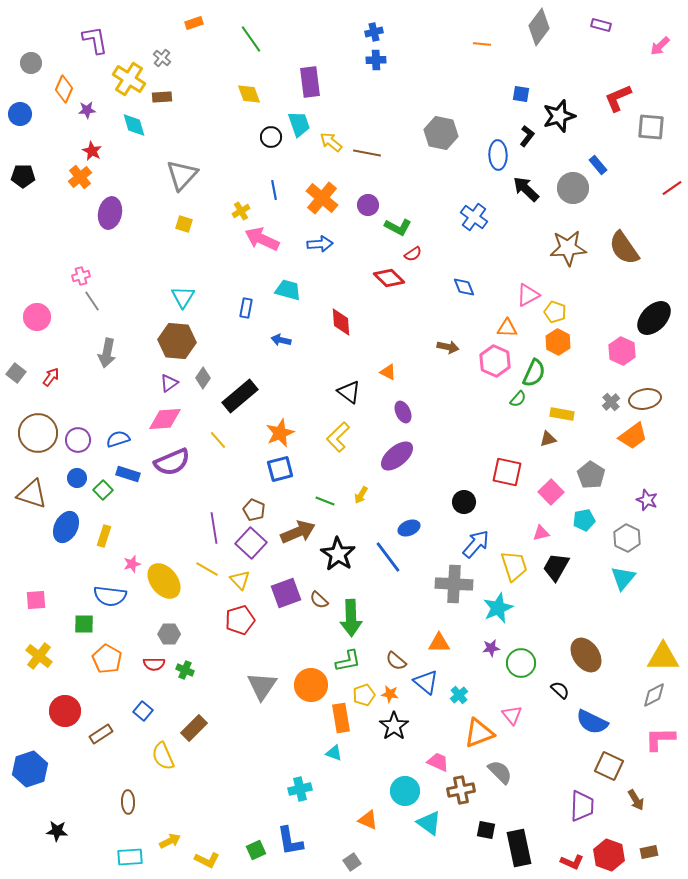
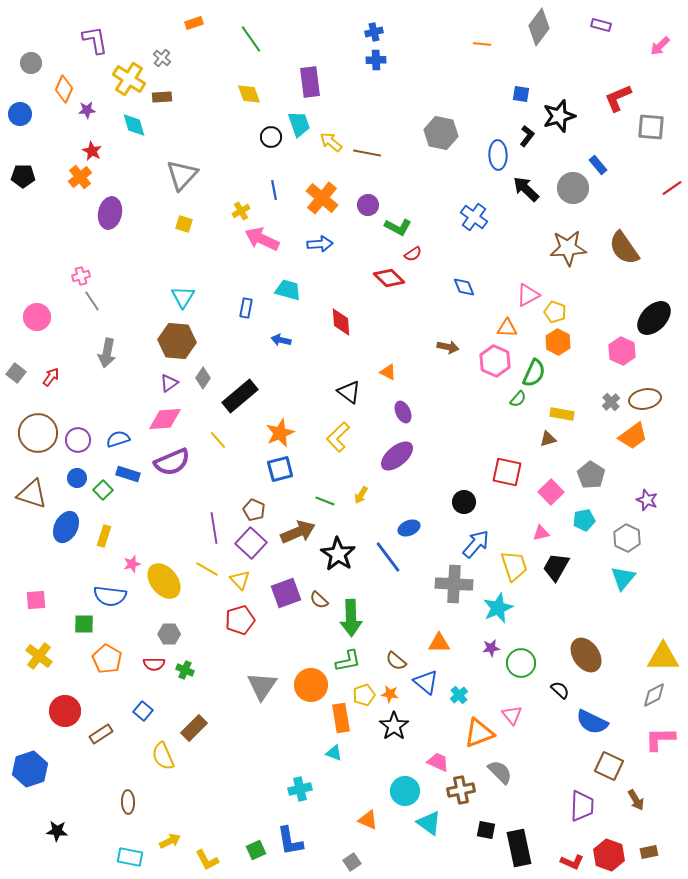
cyan rectangle at (130, 857): rotated 15 degrees clockwise
yellow L-shape at (207, 860): rotated 35 degrees clockwise
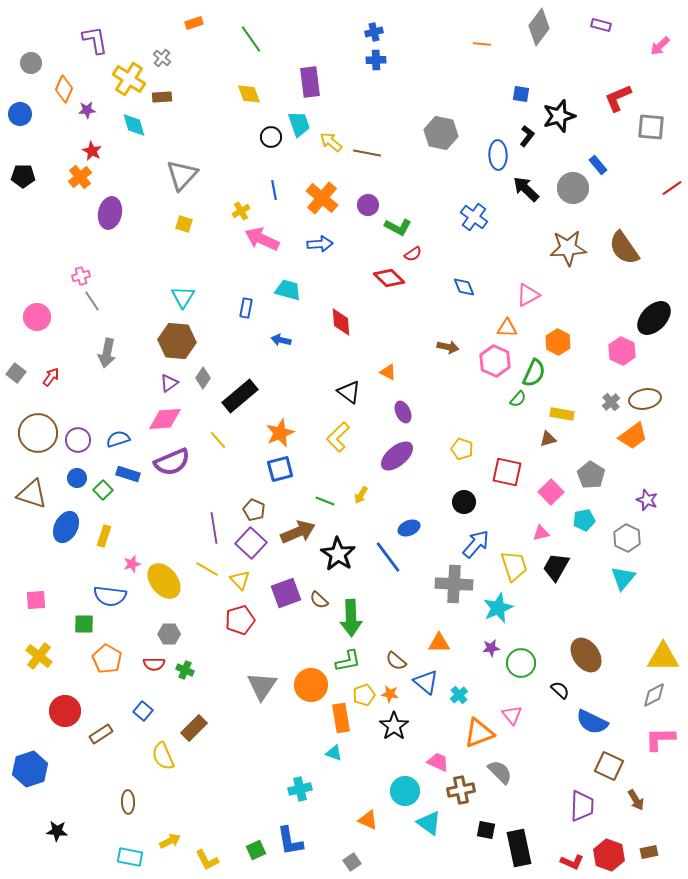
yellow pentagon at (555, 312): moved 93 px left, 137 px down
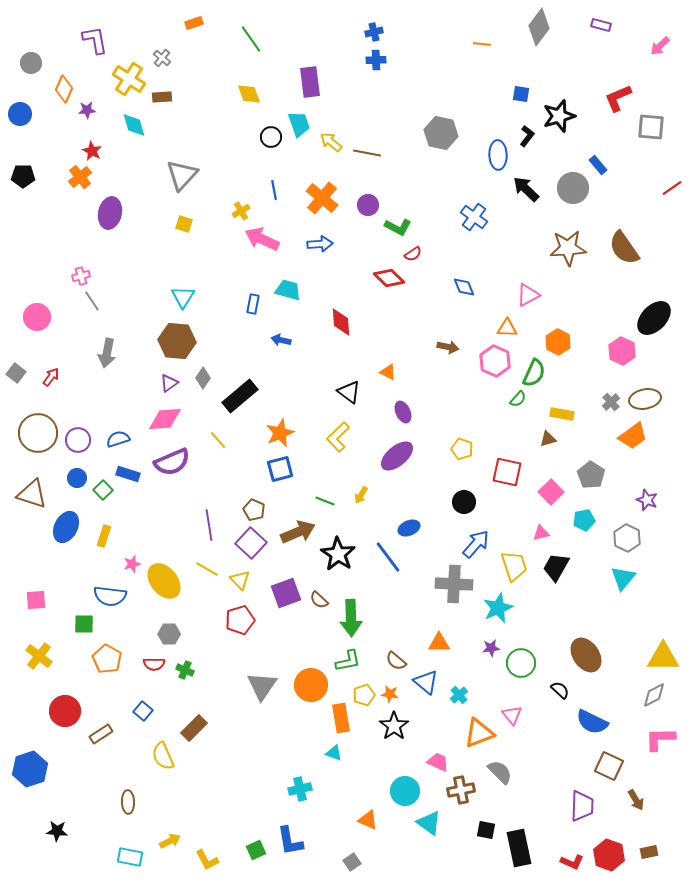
blue rectangle at (246, 308): moved 7 px right, 4 px up
purple line at (214, 528): moved 5 px left, 3 px up
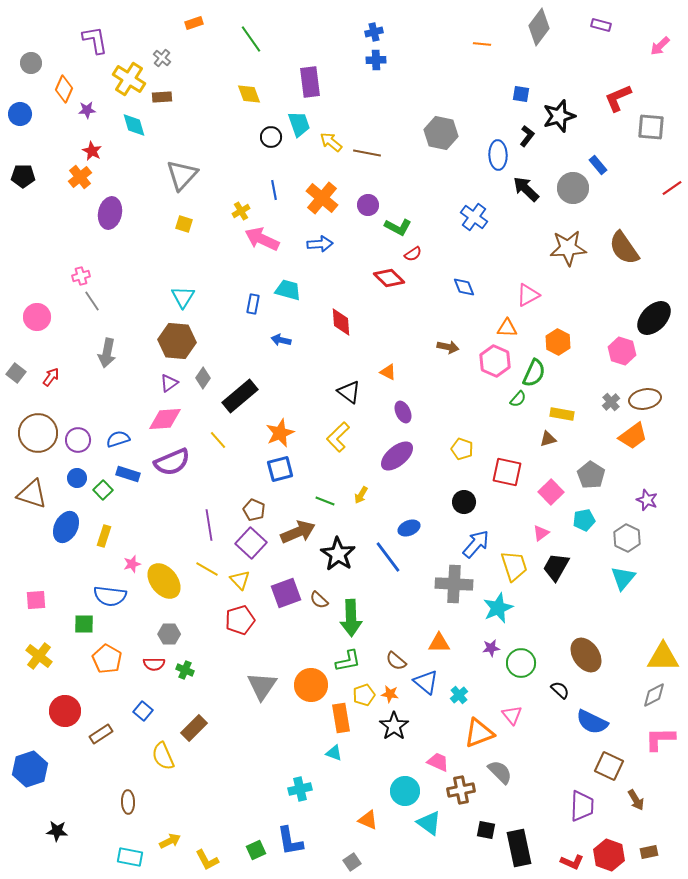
pink hexagon at (622, 351): rotated 8 degrees counterclockwise
pink triangle at (541, 533): rotated 24 degrees counterclockwise
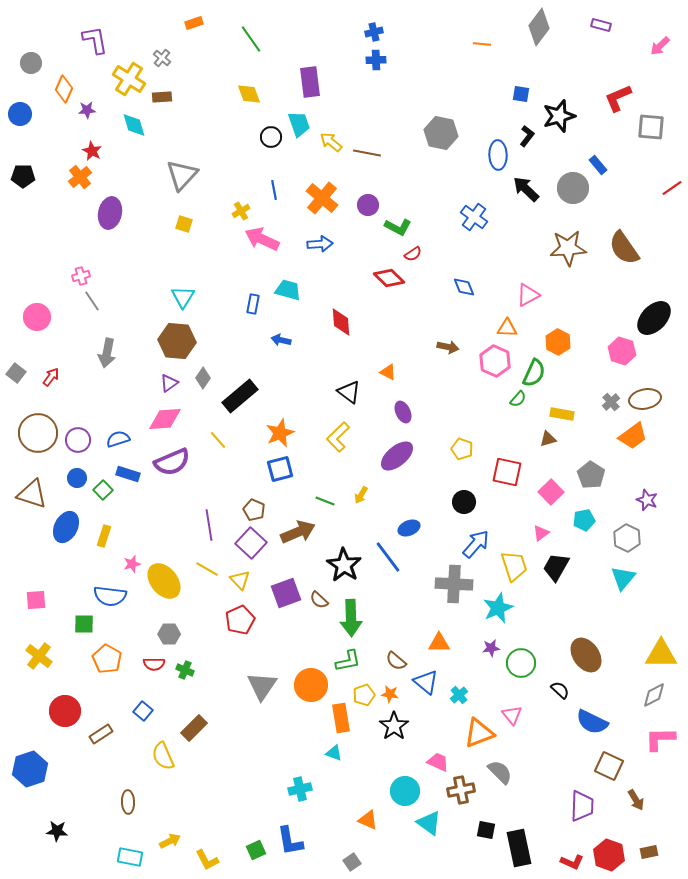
black star at (338, 554): moved 6 px right, 11 px down
red pentagon at (240, 620): rotated 8 degrees counterclockwise
yellow triangle at (663, 657): moved 2 px left, 3 px up
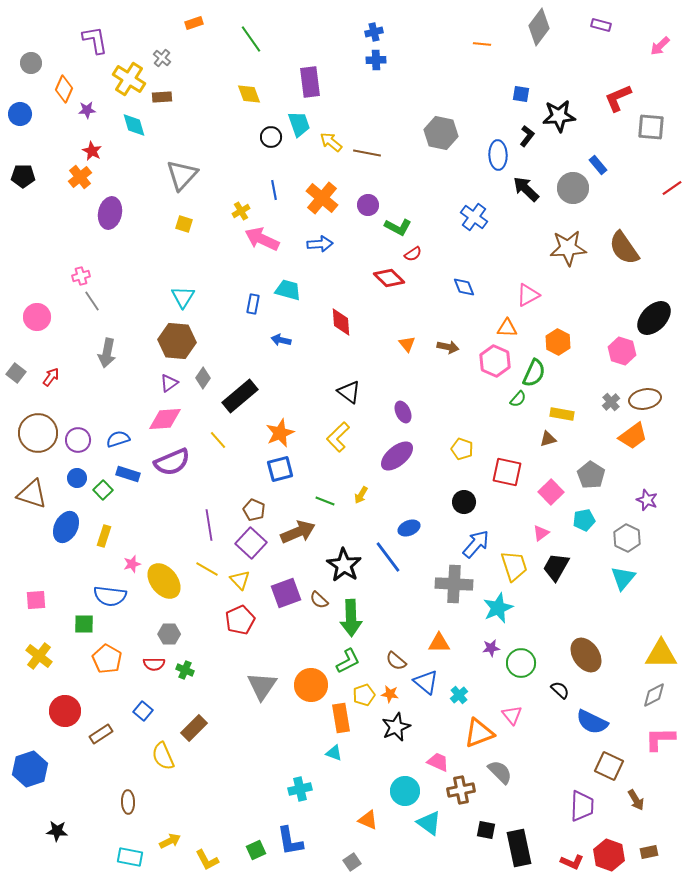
black star at (559, 116): rotated 12 degrees clockwise
orange triangle at (388, 372): moved 19 px right, 28 px up; rotated 24 degrees clockwise
green L-shape at (348, 661): rotated 16 degrees counterclockwise
black star at (394, 726): moved 2 px right, 1 px down; rotated 12 degrees clockwise
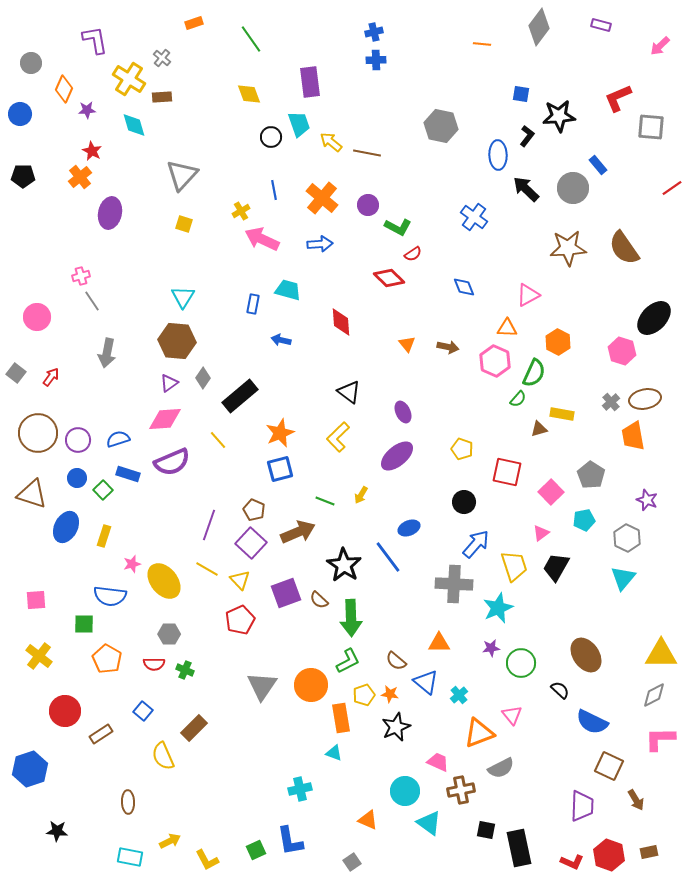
gray hexagon at (441, 133): moved 7 px up
orange trapezoid at (633, 436): rotated 116 degrees clockwise
brown triangle at (548, 439): moved 9 px left, 10 px up
purple line at (209, 525): rotated 28 degrees clockwise
gray semicircle at (500, 772): moved 1 px right, 4 px up; rotated 108 degrees clockwise
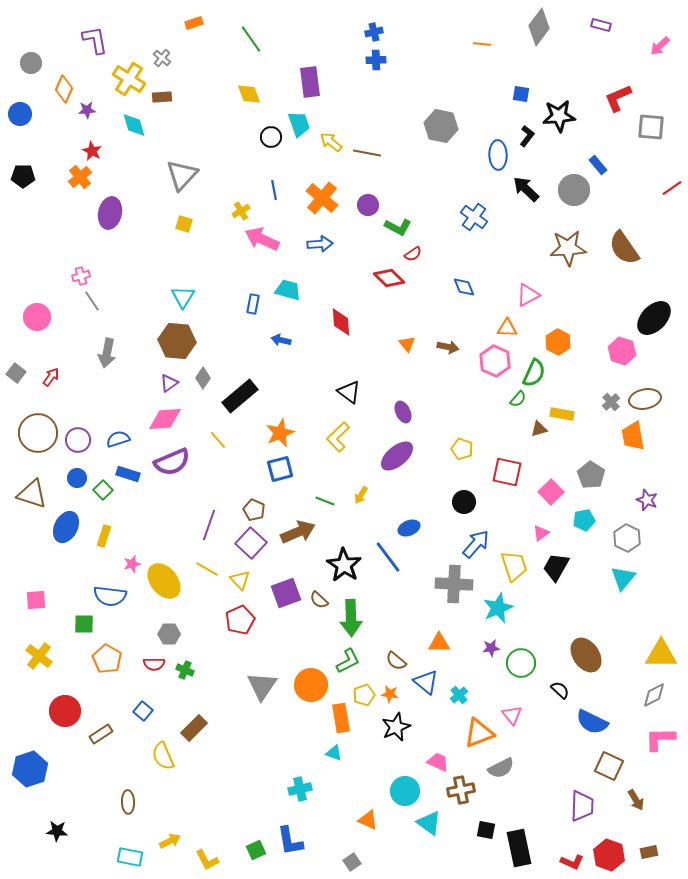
gray circle at (573, 188): moved 1 px right, 2 px down
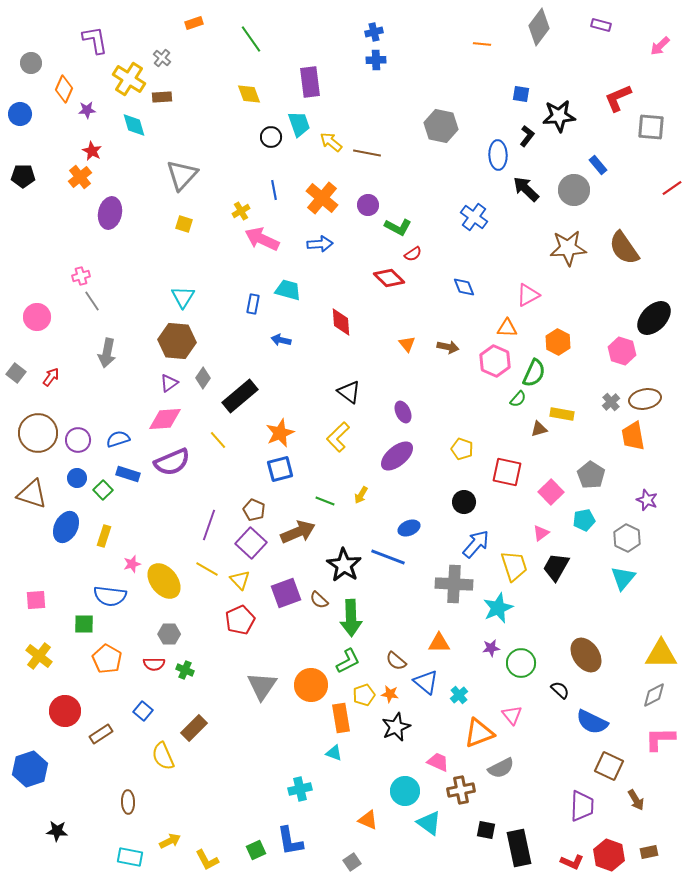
blue line at (388, 557): rotated 32 degrees counterclockwise
